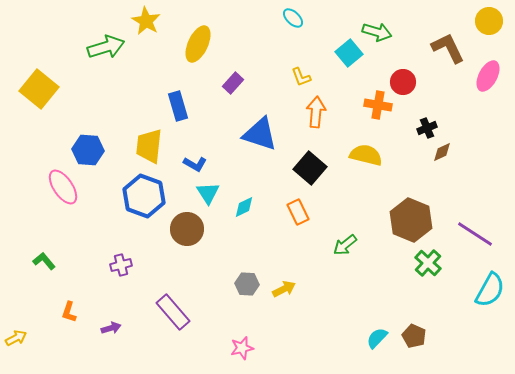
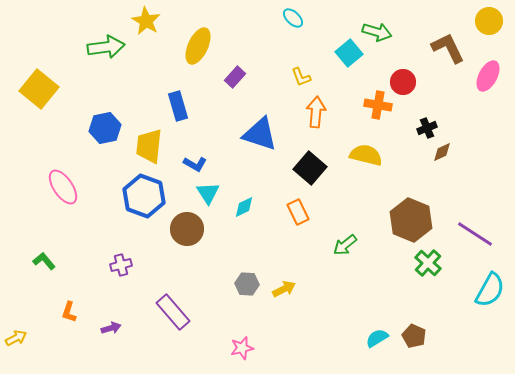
yellow ellipse at (198, 44): moved 2 px down
green arrow at (106, 47): rotated 9 degrees clockwise
purple rectangle at (233, 83): moved 2 px right, 6 px up
blue hexagon at (88, 150): moved 17 px right, 22 px up; rotated 16 degrees counterclockwise
cyan semicircle at (377, 338): rotated 15 degrees clockwise
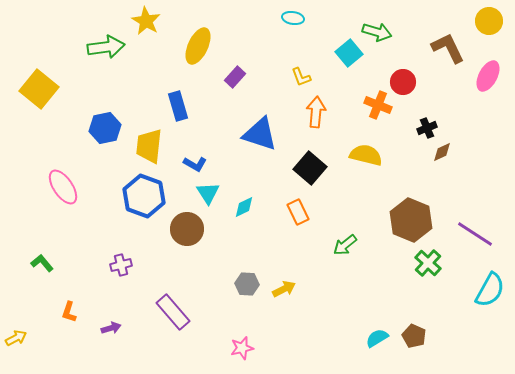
cyan ellipse at (293, 18): rotated 35 degrees counterclockwise
orange cross at (378, 105): rotated 12 degrees clockwise
green L-shape at (44, 261): moved 2 px left, 2 px down
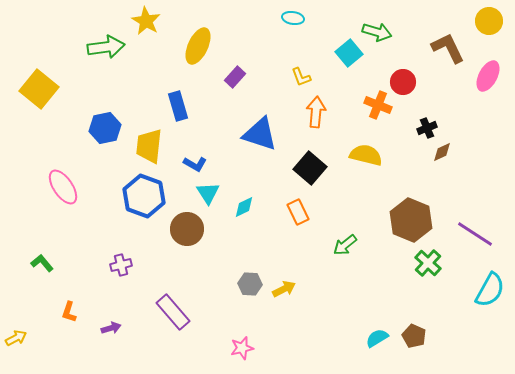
gray hexagon at (247, 284): moved 3 px right
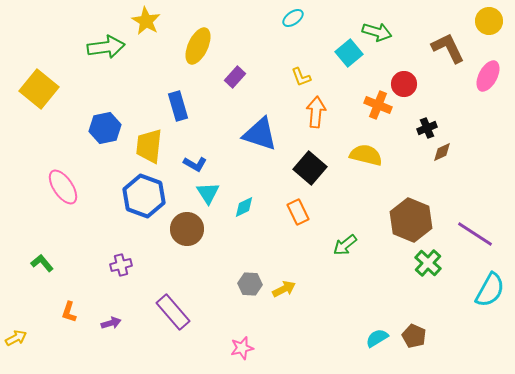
cyan ellipse at (293, 18): rotated 45 degrees counterclockwise
red circle at (403, 82): moved 1 px right, 2 px down
purple arrow at (111, 328): moved 5 px up
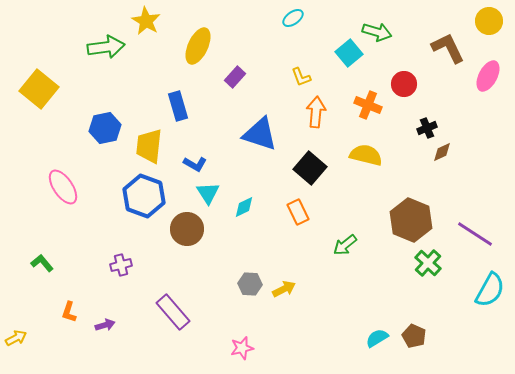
orange cross at (378, 105): moved 10 px left
purple arrow at (111, 323): moved 6 px left, 2 px down
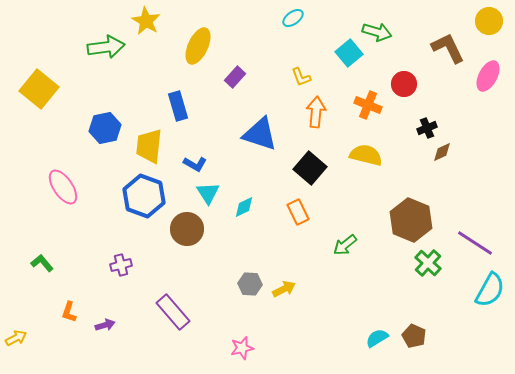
purple line at (475, 234): moved 9 px down
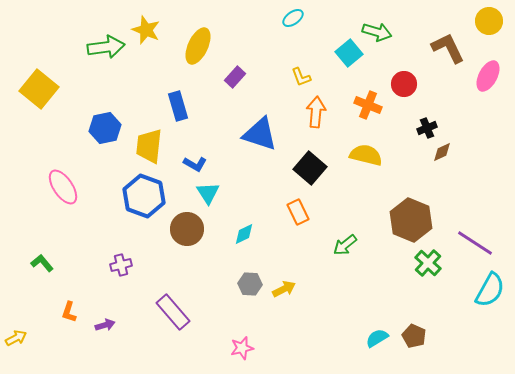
yellow star at (146, 21): moved 9 px down; rotated 8 degrees counterclockwise
cyan diamond at (244, 207): moved 27 px down
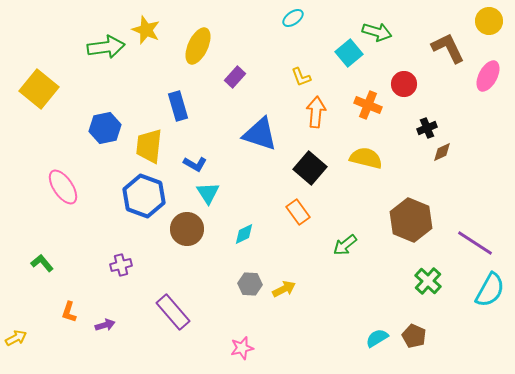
yellow semicircle at (366, 155): moved 3 px down
orange rectangle at (298, 212): rotated 10 degrees counterclockwise
green cross at (428, 263): moved 18 px down
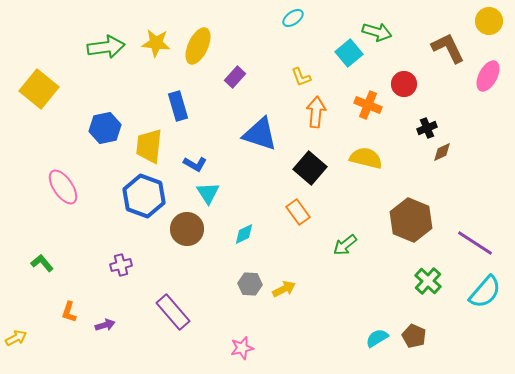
yellow star at (146, 30): moved 10 px right, 13 px down; rotated 16 degrees counterclockwise
cyan semicircle at (490, 290): moved 5 px left, 2 px down; rotated 12 degrees clockwise
